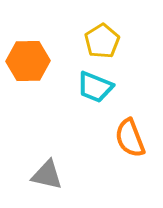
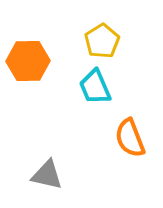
cyan trapezoid: rotated 45 degrees clockwise
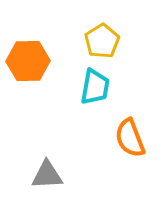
cyan trapezoid: rotated 147 degrees counterclockwise
gray triangle: rotated 16 degrees counterclockwise
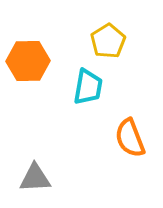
yellow pentagon: moved 6 px right
cyan trapezoid: moved 7 px left
gray triangle: moved 12 px left, 3 px down
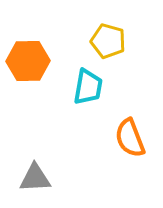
yellow pentagon: rotated 24 degrees counterclockwise
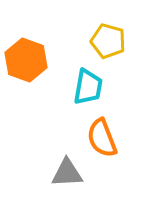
orange hexagon: moved 2 px left, 1 px up; rotated 21 degrees clockwise
orange semicircle: moved 28 px left
gray triangle: moved 32 px right, 5 px up
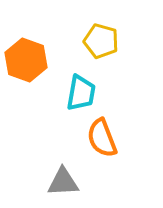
yellow pentagon: moved 7 px left
cyan trapezoid: moved 7 px left, 6 px down
gray triangle: moved 4 px left, 9 px down
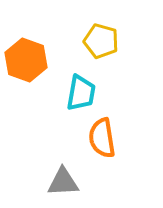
orange semicircle: rotated 12 degrees clockwise
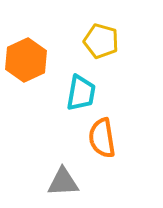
orange hexagon: rotated 15 degrees clockwise
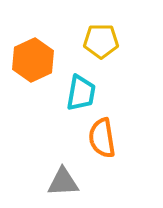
yellow pentagon: rotated 16 degrees counterclockwise
orange hexagon: moved 7 px right
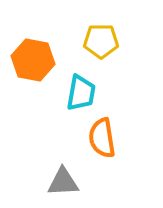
orange hexagon: rotated 24 degrees counterclockwise
